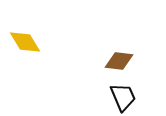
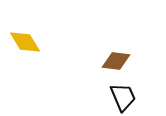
brown diamond: moved 3 px left
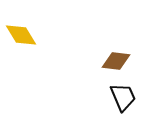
yellow diamond: moved 4 px left, 7 px up
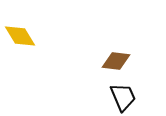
yellow diamond: moved 1 px left, 1 px down
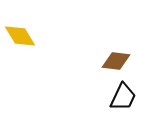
black trapezoid: rotated 48 degrees clockwise
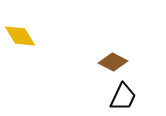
brown diamond: moved 3 px left, 1 px down; rotated 20 degrees clockwise
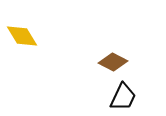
yellow diamond: moved 2 px right
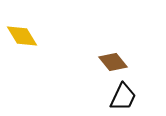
brown diamond: rotated 24 degrees clockwise
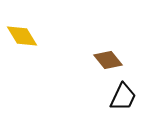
brown diamond: moved 5 px left, 2 px up
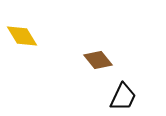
brown diamond: moved 10 px left
